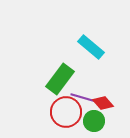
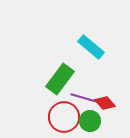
red diamond: moved 2 px right
red circle: moved 2 px left, 5 px down
green circle: moved 4 px left
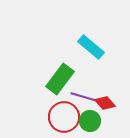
purple line: moved 1 px up
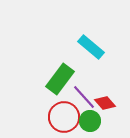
purple line: rotated 32 degrees clockwise
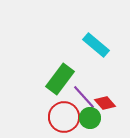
cyan rectangle: moved 5 px right, 2 px up
green circle: moved 3 px up
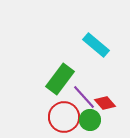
green circle: moved 2 px down
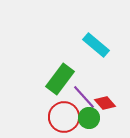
green circle: moved 1 px left, 2 px up
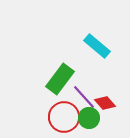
cyan rectangle: moved 1 px right, 1 px down
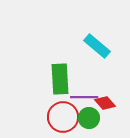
green rectangle: rotated 40 degrees counterclockwise
purple line: rotated 48 degrees counterclockwise
red circle: moved 1 px left
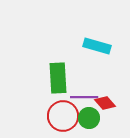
cyan rectangle: rotated 24 degrees counterclockwise
green rectangle: moved 2 px left, 1 px up
red circle: moved 1 px up
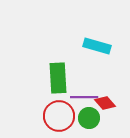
red circle: moved 4 px left
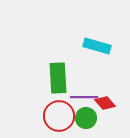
green circle: moved 3 px left
